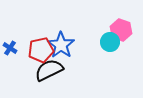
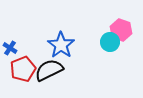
red pentagon: moved 18 px left, 19 px down; rotated 10 degrees counterclockwise
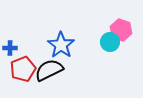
blue cross: rotated 32 degrees counterclockwise
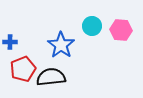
pink hexagon: rotated 15 degrees counterclockwise
cyan circle: moved 18 px left, 16 px up
blue cross: moved 6 px up
black semicircle: moved 2 px right, 7 px down; rotated 20 degrees clockwise
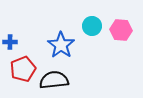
black semicircle: moved 3 px right, 3 px down
